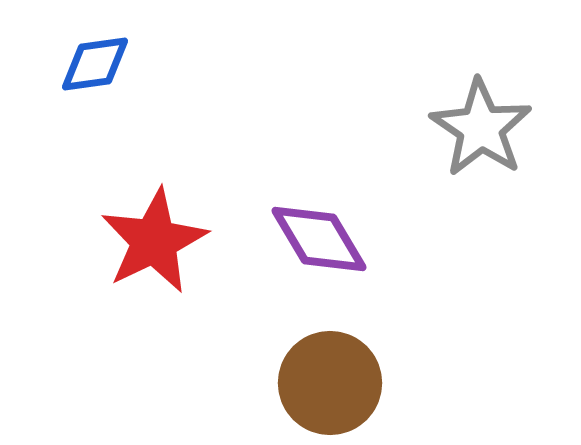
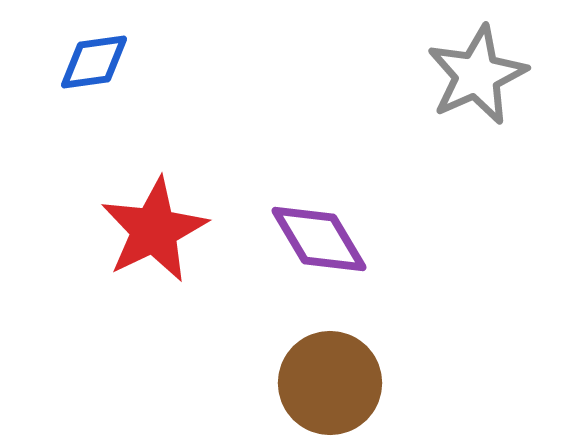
blue diamond: moved 1 px left, 2 px up
gray star: moved 4 px left, 53 px up; rotated 14 degrees clockwise
red star: moved 11 px up
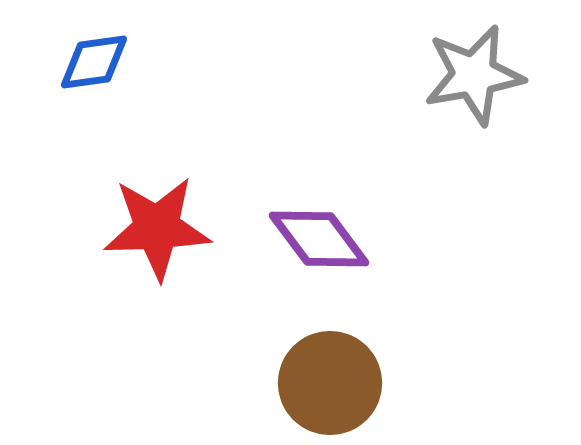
gray star: moved 3 px left; rotated 14 degrees clockwise
red star: moved 3 px right, 2 px up; rotated 24 degrees clockwise
purple diamond: rotated 6 degrees counterclockwise
